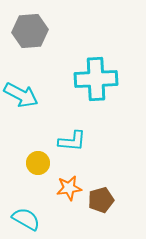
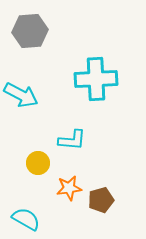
cyan L-shape: moved 1 px up
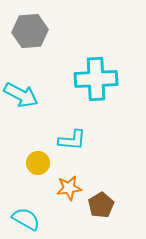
brown pentagon: moved 5 px down; rotated 15 degrees counterclockwise
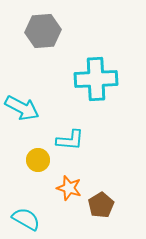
gray hexagon: moved 13 px right
cyan arrow: moved 1 px right, 13 px down
cyan L-shape: moved 2 px left
yellow circle: moved 3 px up
orange star: rotated 25 degrees clockwise
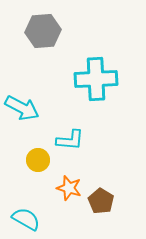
brown pentagon: moved 4 px up; rotated 10 degrees counterclockwise
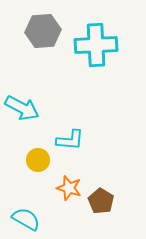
cyan cross: moved 34 px up
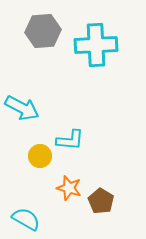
yellow circle: moved 2 px right, 4 px up
